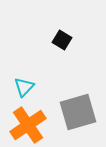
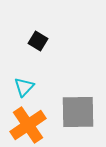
black square: moved 24 px left, 1 px down
gray square: rotated 15 degrees clockwise
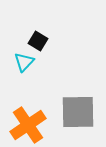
cyan triangle: moved 25 px up
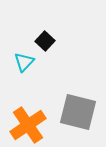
black square: moved 7 px right; rotated 12 degrees clockwise
gray square: rotated 15 degrees clockwise
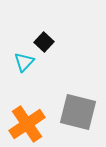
black square: moved 1 px left, 1 px down
orange cross: moved 1 px left, 1 px up
